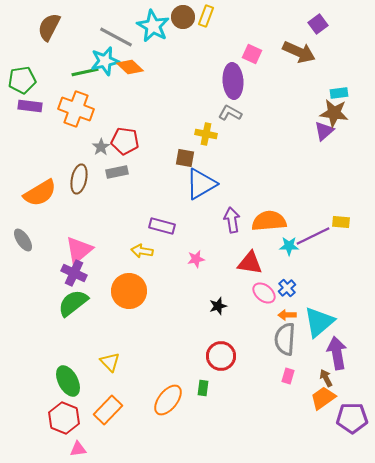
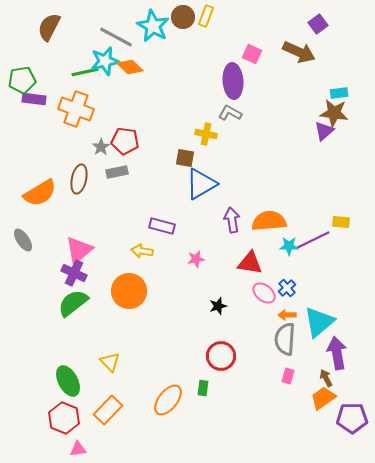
purple rectangle at (30, 106): moved 4 px right, 7 px up
purple line at (313, 236): moved 4 px down
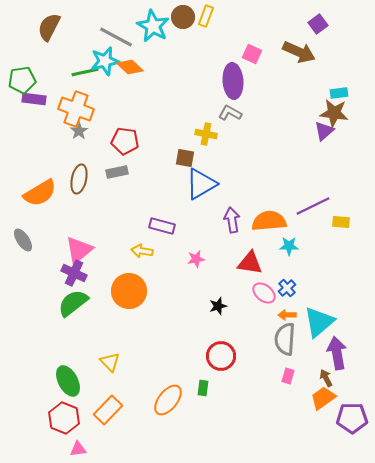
gray star at (101, 147): moved 22 px left, 16 px up
purple line at (313, 240): moved 34 px up
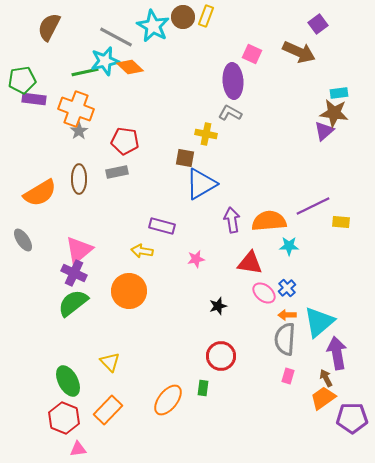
brown ellipse at (79, 179): rotated 12 degrees counterclockwise
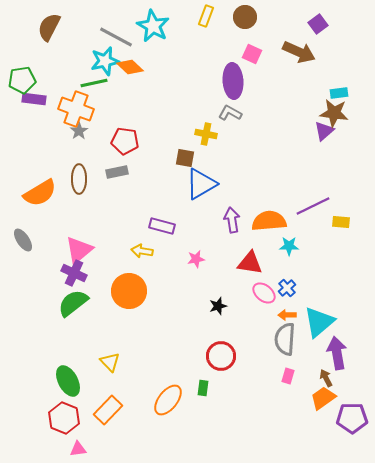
brown circle at (183, 17): moved 62 px right
green line at (85, 72): moved 9 px right, 11 px down
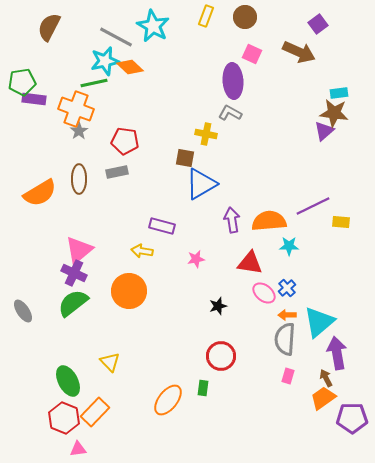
green pentagon at (22, 80): moved 2 px down
gray ellipse at (23, 240): moved 71 px down
orange rectangle at (108, 410): moved 13 px left, 2 px down
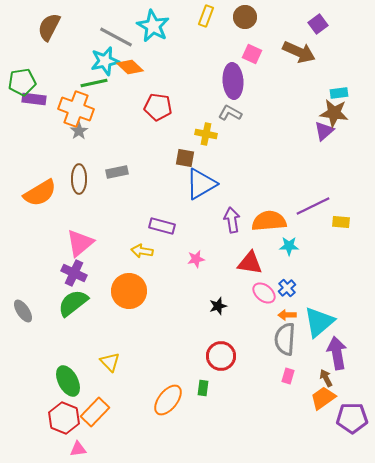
red pentagon at (125, 141): moved 33 px right, 34 px up
pink triangle at (79, 250): moved 1 px right, 7 px up
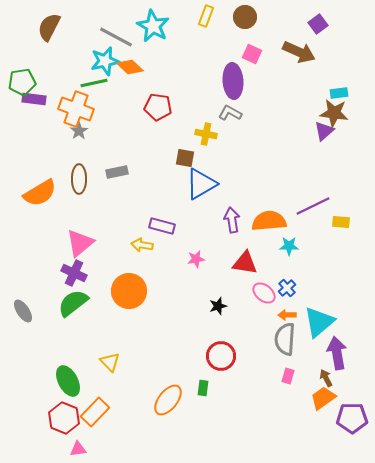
yellow arrow at (142, 251): moved 6 px up
red triangle at (250, 263): moved 5 px left
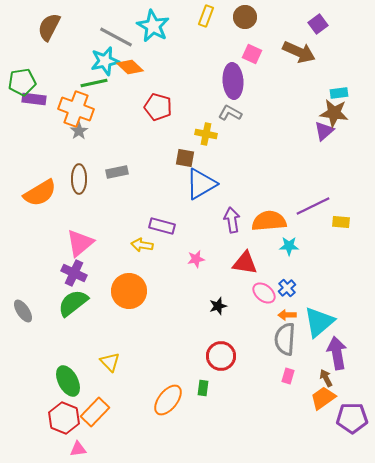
red pentagon at (158, 107): rotated 8 degrees clockwise
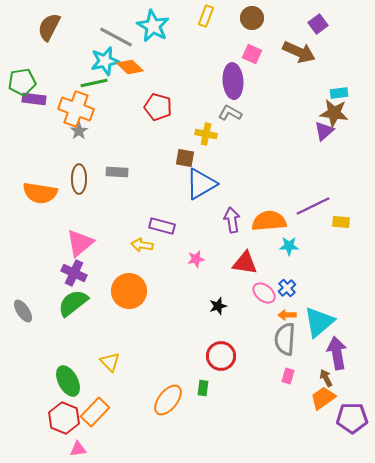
brown circle at (245, 17): moved 7 px right, 1 px down
gray rectangle at (117, 172): rotated 15 degrees clockwise
orange semicircle at (40, 193): rotated 40 degrees clockwise
